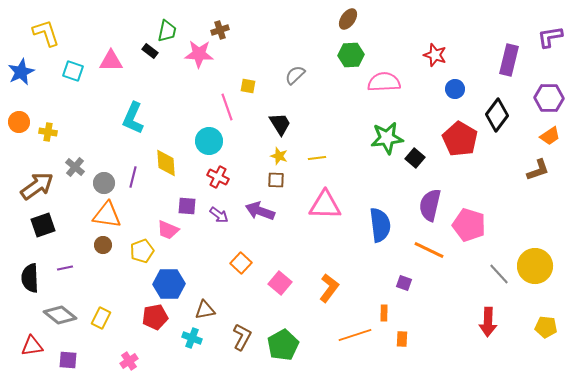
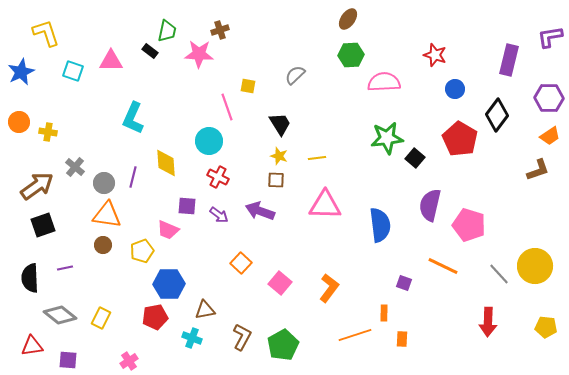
orange line at (429, 250): moved 14 px right, 16 px down
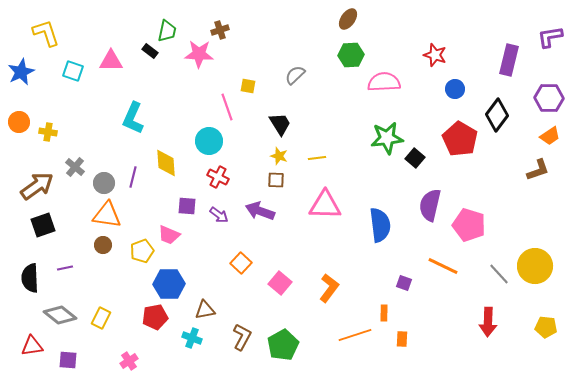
pink trapezoid at (168, 230): moved 1 px right, 5 px down
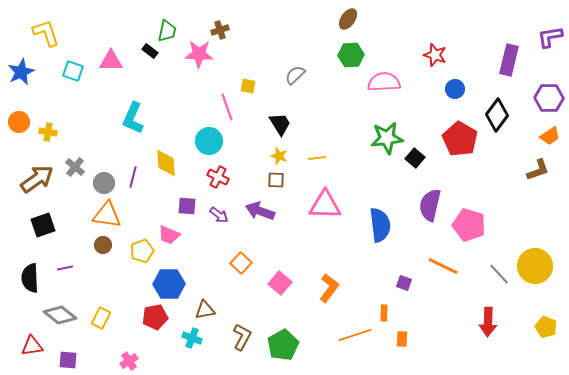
brown arrow at (37, 186): moved 7 px up
yellow pentagon at (546, 327): rotated 15 degrees clockwise
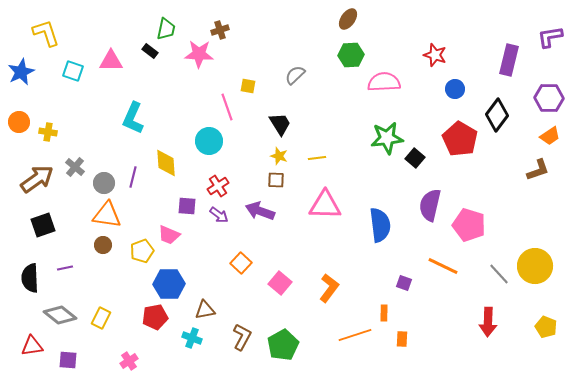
green trapezoid at (167, 31): moved 1 px left, 2 px up
red cross at (218, 177): moved 9 px down; rotated 30 degrees clockwise
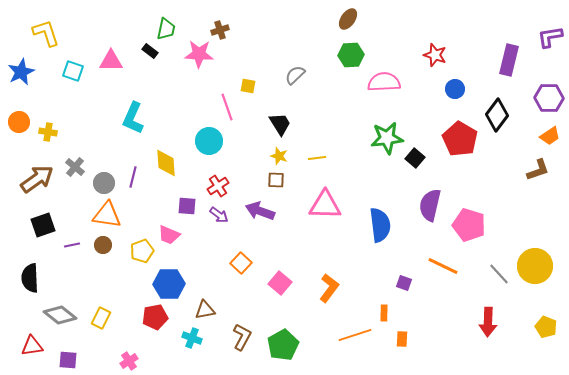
purple line at (65, 268): moved 7 px right, 23 px up
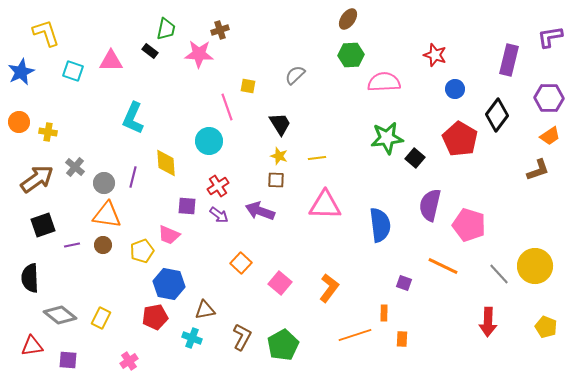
blue hexagon at (169, 284): rotated 12 degrees clockwise
